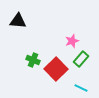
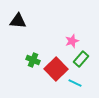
cyan line: moved 6 px left, 5 px up
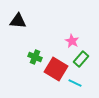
pink star: rotated 24 degrees counterclockwise
green cross: moved 2 px right, 3 px up
red square: rotated 15 degrees counterclockwise
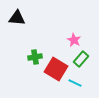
black triangle: moved 1 px left, 3 px up
pink star: moved 2 px right, 1 px up
green cross: rotated 32 degrees counterclockwise
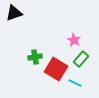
black triangle: moved 3 px left, 5 px up; rotated 24 degrees counterclockwise
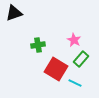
green cross: moved 3 px right, 12 px up
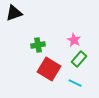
green rectangle: moved 2 px left
red square: moved 7 px left
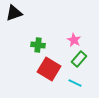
green cross: rotated 16 degrees clockwise
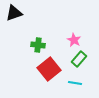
red square: rotated 20 degrees clockwise
cyan line: rotated 16 degrees counterclockwise
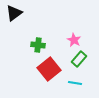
black triangle: rotated 18 degrees counterclockwise
